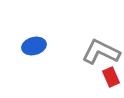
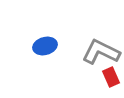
blue ellipse: moved 11 px right
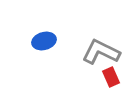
blue ellipse: moved 1 px left, 5 px up
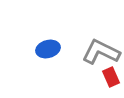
blue ellipse: moved 4 px right, 8 px down
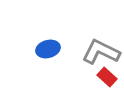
red rectangle: moved 4 px left; rotated 24 degrees counterclockwise
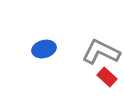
blue ellipse: moved 4 px left
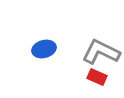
red rectangle: moved 10 px left; rotated 18 degrees counterclockwise
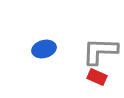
gray L-shape: moved 1 px left, 1 px up; rotated 24 degrees counterclockwise
